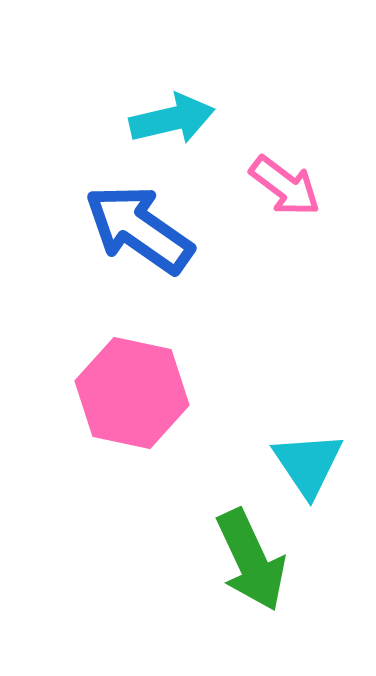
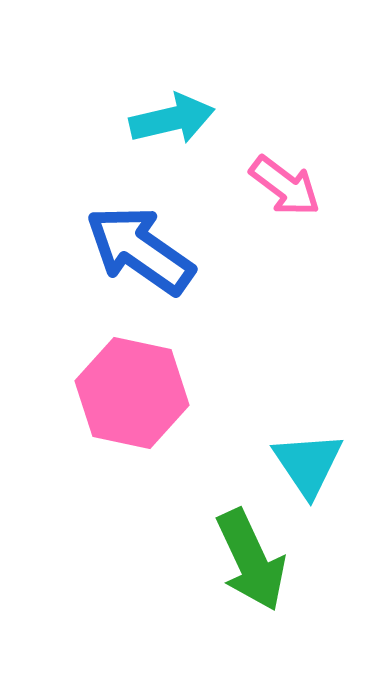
blue arrow: moved 1 px right, 21 px down
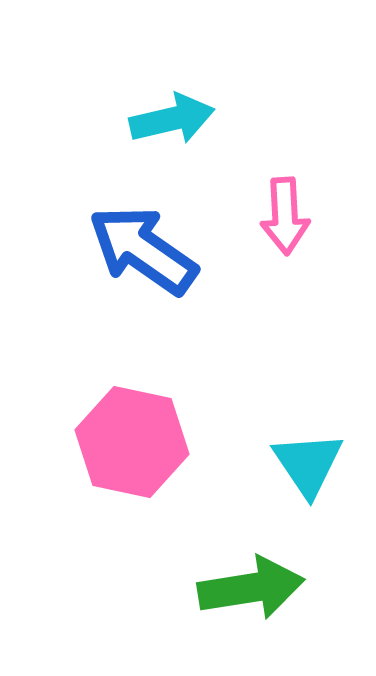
pink arrow: moved 30 px down; rotated 50 degrees clockwise
blue arrow: moved 3 px right
pink hexagon: moved 49 px down
green arrow: moved 28 px down; rotated 74 degrees counterclockwise
